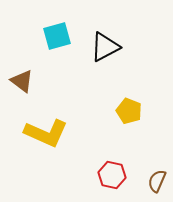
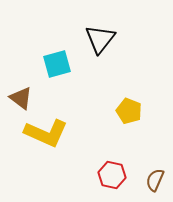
cyan square: moved 28 px down
black triangle: moved 5 px left, 8 px up; rotated 24 degrees counterclockwise
brown triangle: moved 1 px left, 17 px down
brown semicircle: moved 2 px left, 1 px up
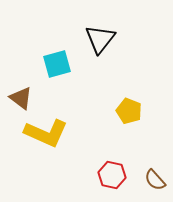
brown semicircle: rotated 65 degrees counterclockwise
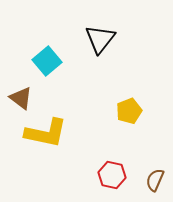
cyan square: moved 10 px left, 3 px up; rotated 24 degrees counterclockwise
yellow pentagon: rotated 30 degrees clockwise
yellow L-shape: rotated 12 degrees counterclockwise
brown semicircle: rotated 65 degrees clockwise
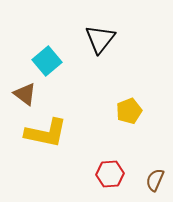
brown triangle: moved 4 px right, 4 px up
red hexagon: moved 2 px left, 1 px up; rotated 16 degrees counterclockwise
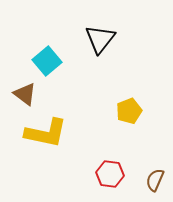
red hexagon: rotated 12 degrees clockwise
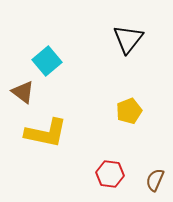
black triangle: moved 28 px right
brown triangle: moved 2 px left, 2 px up
